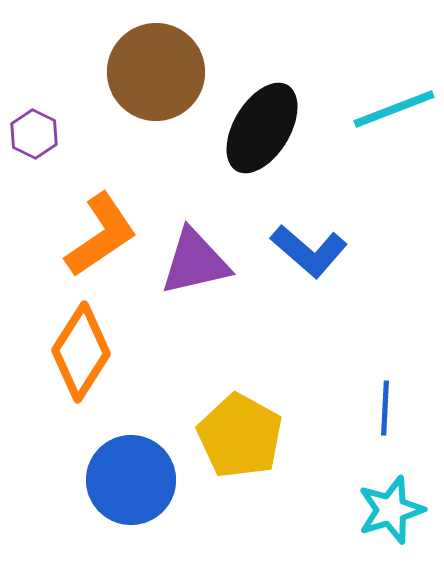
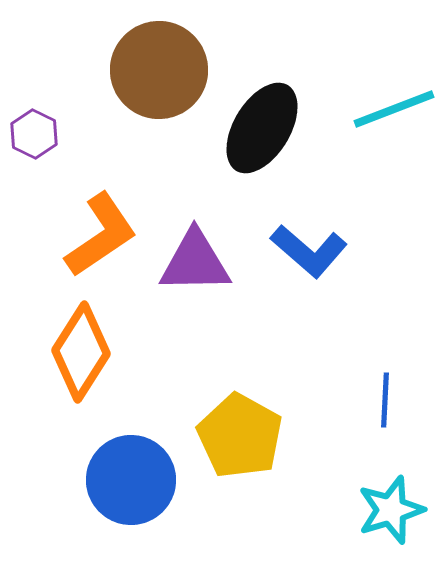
brown circle: moved 3 px right, 2 px up
purple triangle: rotated 12 degrees clockwise
blue line: moved 8 px up
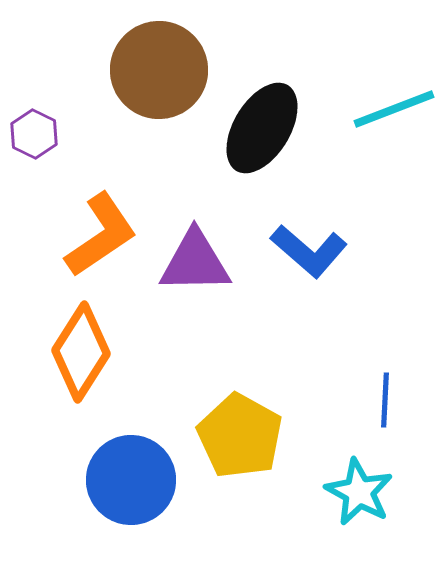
cyan star: moved 32 px left, 18 px up; rotated 26 degrees counterclockwise
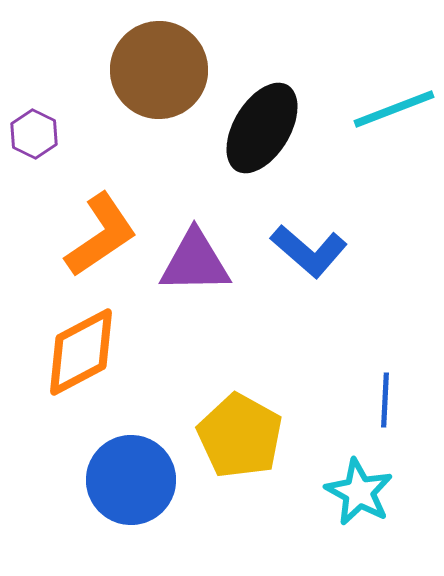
orange diamond: rotated 30 degrees clockwise
